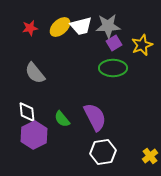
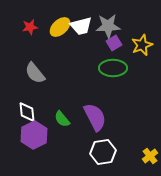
red star: moved 1 px up
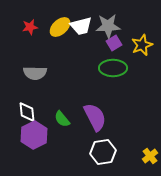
gray semicircle: rotated 50 degrees counterclockwise
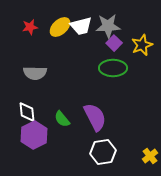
purple square: rotated 14 degrees counterclockwise
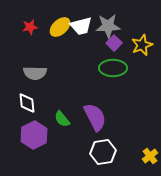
white diamond: moved 9 px up
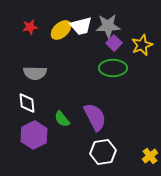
yellow ellipse: moved 1 px right, 3 px down
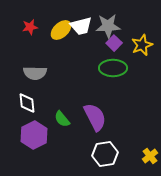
white hexagon: moved 2 px right, 2 px down
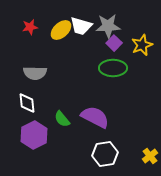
white trapezoid: rotated 30 degrees clockwise
purple semicircle: rotated 36 degrees counterclockwise
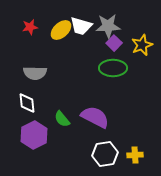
yellow cross: moved 15 px left, 1 px up; rotated 35 degrees clockwise
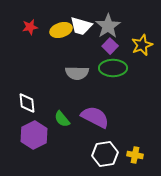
gray star: rotated 30 degrees counterclockwise
yellow ellipse: rotated 25 degrees clockwise
purple square: moved 4 px left, 3 px down
gray semicircle: moved 42 px right
yellow cross: rotated 14 degrees clockwise
